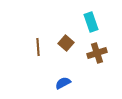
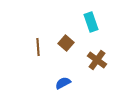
brown cross: moved 7 px down; rotated 36 degrees counterclockwise
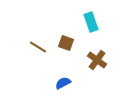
brown square: rotated 21 degrees counterclockwise
brown line: rotated 54 degrees counterclockwise
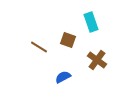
brown square: moved 2 px right, 3 px up
brown line: moved 1 px right
blue semicircle: moved 6 px up
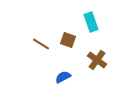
brown line: moved 2 px right, 3 px up
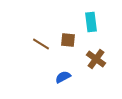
cyan rectangle: rotated 12 degrees clockwise
brown square: rotated 14 degrees counterclockwise
brown cross: moved 1 px left, 1 px up
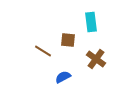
brown line: moved 2 px right, 7 px down
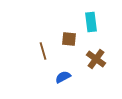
brown square: moved 1 px right, 1 px up
brown line: rotated 42 degrees clockwise
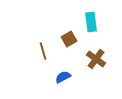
brown square: rotated 35 degrees counterclockwise
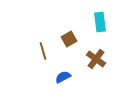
cyan rectangle: moved 9 px right
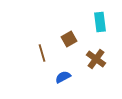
brown line: moved 1 px left, 2 px down
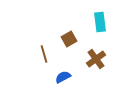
brown line: moved 2 px right, 1 px down
brown cross: rotated 18 degrees clockwise
